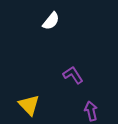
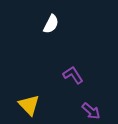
white semicircle: moved 3 px down; rotated 12 degrees counterclockwise
purple arrow: rotated 144 degrees clockwise
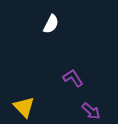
purple L-shape: moved 3 px down
yellow triangle: moved 5 px left, 2 px down
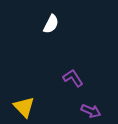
purple arrow: rotated 18 degrees counterclockwise
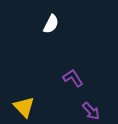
purple arrow: rotated 24 degrees clockwise
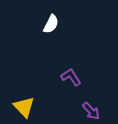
purple L-shape: moved 2 px left, 1 px up
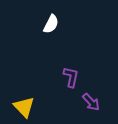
purple L-shape: rotated 45 degrees clockwise
purple arrow: moved 9 px up
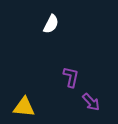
yellow triangle: rotated 40 degrees counterclockwise
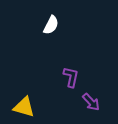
white semicircle: moved 1 px down
yellow triangle: rotated 10 degrees clockwise
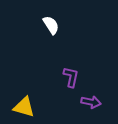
white semicircle: rotated 60 degrees counterclockwise
purple arrow: rotated 36 degrees counterclockwise
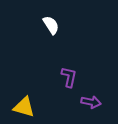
purple L-shape: moved 2 px left
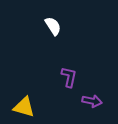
white semicircle: moved 2 px right, 1 px down
purple arrow: moved 1 px right, 1 px up
